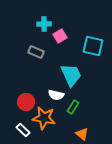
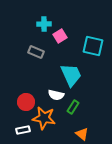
white rectangle: rotated 56 degrees counterclockwise
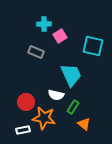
orange triangle: moved 2 px right, 10 px up
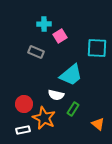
cyan square: moved 4 px right, 2 px down; rotated 10 degrees counterclockwise
cyan trapezoid: rotated 75 degrees clockwise
red circle: moved 2 px left, 2 px down
green rectangle: moved 2 px down
orange star: rotated 15 degrees clockwise
orange triangle: moved 14 px right
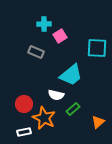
green rectangle: rotated 16 degrees clockwise
orange triangle: moved 2 px up; rotated 40 degrees clockwise
white rectangle: moved 1 px right, 2 px down
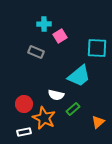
cyan trapezoid: moved 8 px right, 1 px down
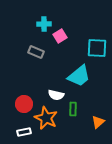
green rectangle: rotated 48 degrees counterclockwise
orange star: moved 2 px right
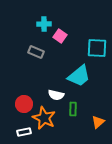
pink square: rotated 24 degrees counterclockwise
orange star: moved 2 px left
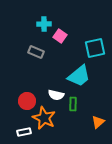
cyan square: moved 2 px left; rotated 15 degrees counterclockwise
red circle: moved 3 px right, 3 px up
green rectangle: moved 5 px up
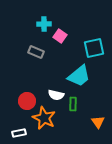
cyan square: moved 1 px left
orange triangle: rotated 24 degrees counterclockwise
white rectangle: moved 5 px left, 1 px down
